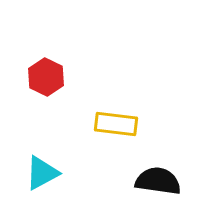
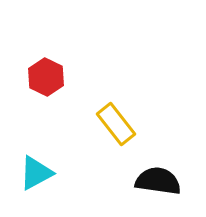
yellow rectangle: rotated 45 degrees clockwise
cyan triangle: moved 6 px left
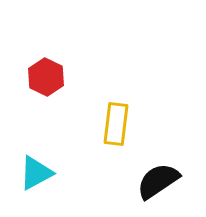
yellow rectangle: rotated 45 degrees clockwise
black semicircle: rotated 42 degrees counterclockwise
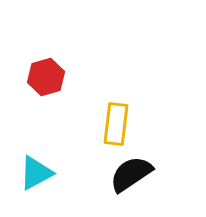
red hexagon: rotated 18 degrees clockwise
black semicircle: moved 27 px left, 7 px up
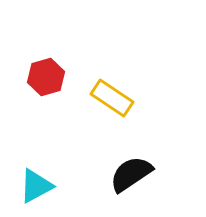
yellow rectangle: moved 4 px left, 26 px up; rotated 63 degrees counterclockwise
cyan triangle: moved 13 px down
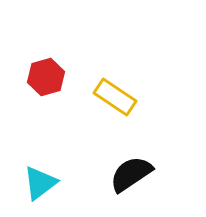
yellow rectangle: moved 3 px right, 1 px up
cyan triangle: moved 4 px right, 3 px up; rotated 9 degrees counterclockwise
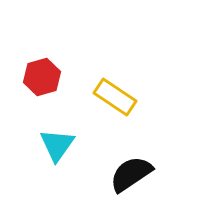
red hexagon: moved 4 px left
cyan triangle: moved 17 px right, 38 px up; rotated 18 degrees counterclockwise
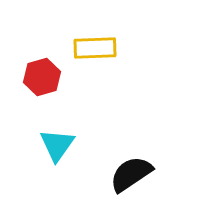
yellow rectangle: moved 20 px left, 49 px up; rotated 36 degrees counterclockwise
